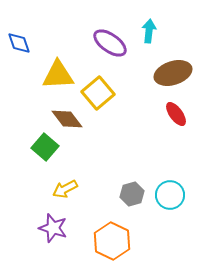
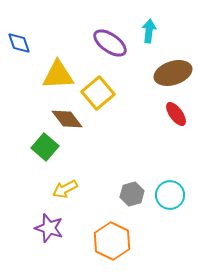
purple star: moved 4 px left
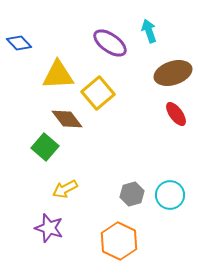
cyan arrow: rotated 25 degrees counterclockwise
blue diamond: rotated 25 degrees counterclockwise
orange hexagon: moved 7 px right
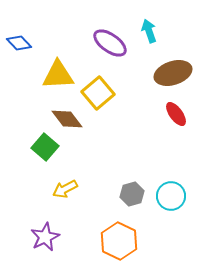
cyan circle: moved 1 px right, 1 px down
purple star: moved 4 px left, 9 px down; rotated 28 degrees clockwise
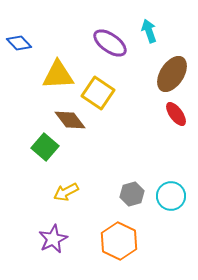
brown ellipse: moved 1 px left, 1 px down; rotated 39 degrees counterclockwise
yellow square: rotated 16 degrees counterclockwise
brown diamond: moved 3 px right, 1 px down
yellow arrow: moved 1 px right, 3 px down
purple star: moved 8 px right, 2 px down
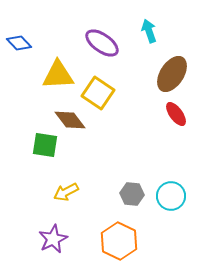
purple ellipse: moved 8 px left
green square: moved 2 px up; rotated 32 degrees counterclockwise
gray hexagon: rotated 20 degrees clockwise
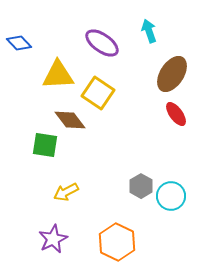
gray hexagon: moved 9 px right, 8 px up; rotated 25 degrees clockwise
orange hexagon: moved 2 px left, 1 px down
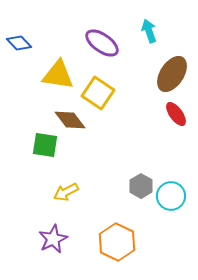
yellow triangle: rotated 12 degrees clockwise
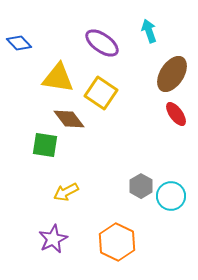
yellow triangle: moved 3 px down
yellow square: moved 3 px right
brown diamond: moved 1 px left, 1 px up
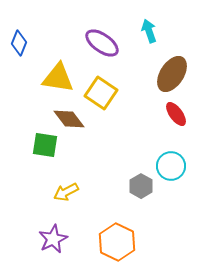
blue diamond: rotated 65 degrees clockwise
cyan circle: moved 30 px up
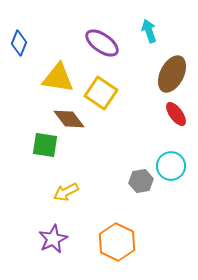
brown ellipse: rotated 6 degrees counterclockwise
gray hexagon: moved 5 px up; rotated 20 degrees clockwise
